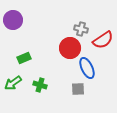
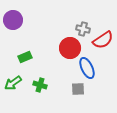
gray cross: moved 2 px right
green rectangle: moved 1 px right, 1 px up
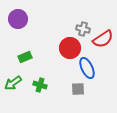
purple circle: moved 5 px right, 1 px up
red semicircle: moved 1 px up
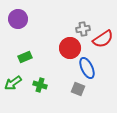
gray cross: rotated 24 degrees counterclockwise
gray square: rotated 24 degrees clockwise
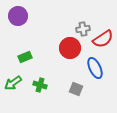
purple circle: moved 3 px up
blue ellipse: moved 8 px right
gray square: moved 2 px left
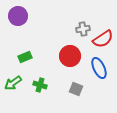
red circle: moved 8 px down
blue ellipse: moved 4 px right
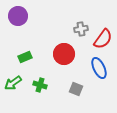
gray cross: moved 2 px left
red semicircle: rotated 20 degrees counterclockwise
red circle: moved 6 px left, 2 px up
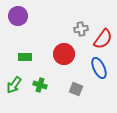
green rectangle: rotated 24 degrees clockwise
green arrow: moved 1 px right, 2 px down; rotated 18 degrees counterclockwise
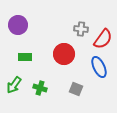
purple circle: moved 9 px down
gray cross: rotated 16 degrees clockwise
blue ellipse: moved 1 px up
green cross: moved 3 px down
